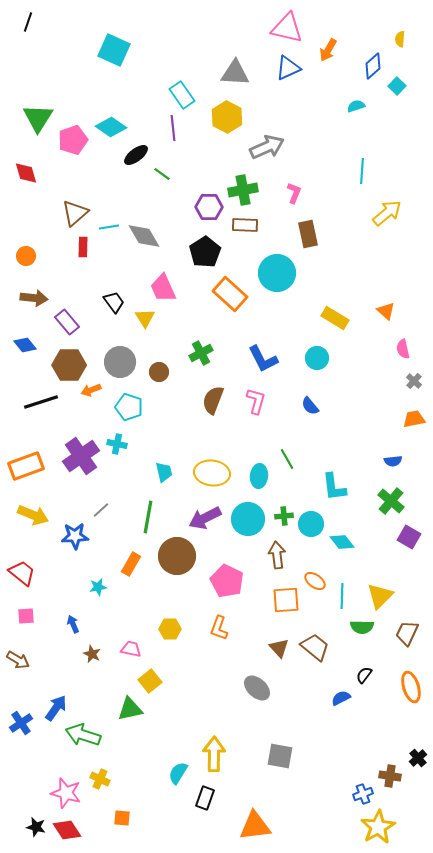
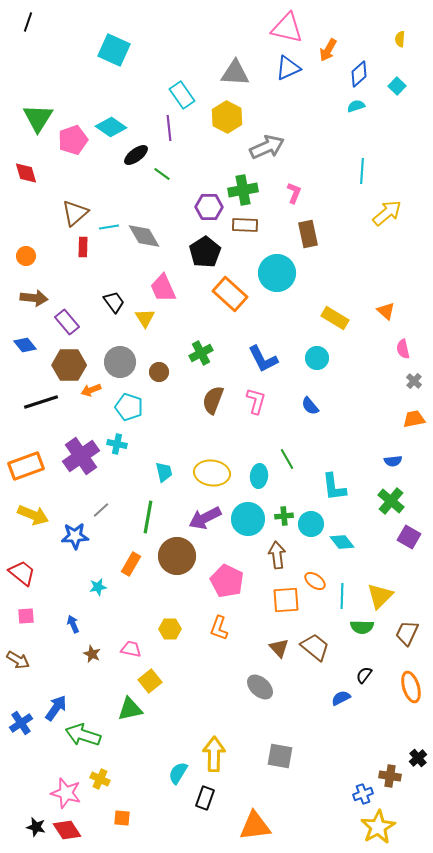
blue diamond at (373, 66): moved 14 px left, 8 px down
purple line at (173, 128): moved 4 px left
gray ellipse at (257, 688): moved 3 px right, 1 px up
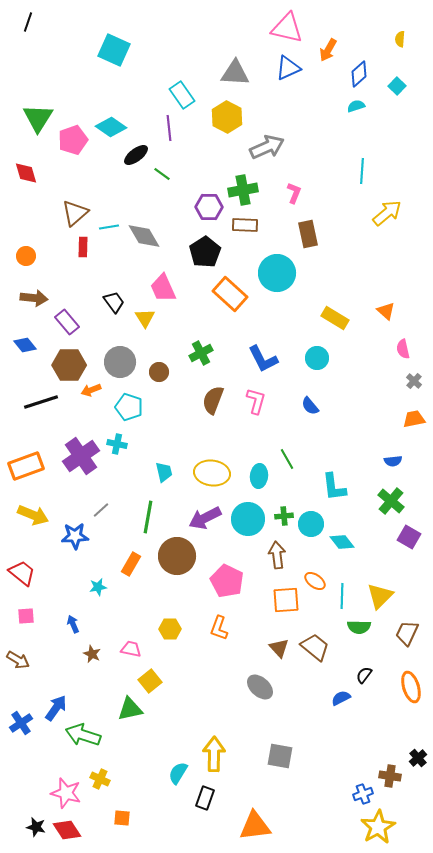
green semicircle at (362, 627): moved 3 px left
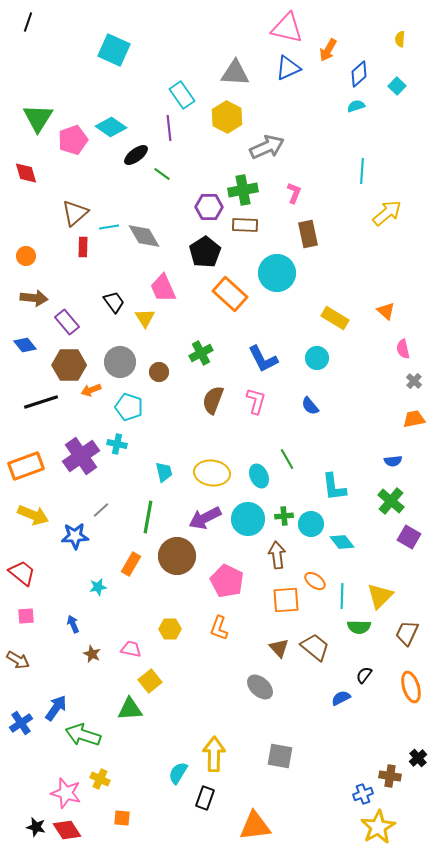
cyan ellipse at (259, 476): rotated 30 degrees counterclockwise
green triangle at (130, 709): rotated 8 degrees clockwise
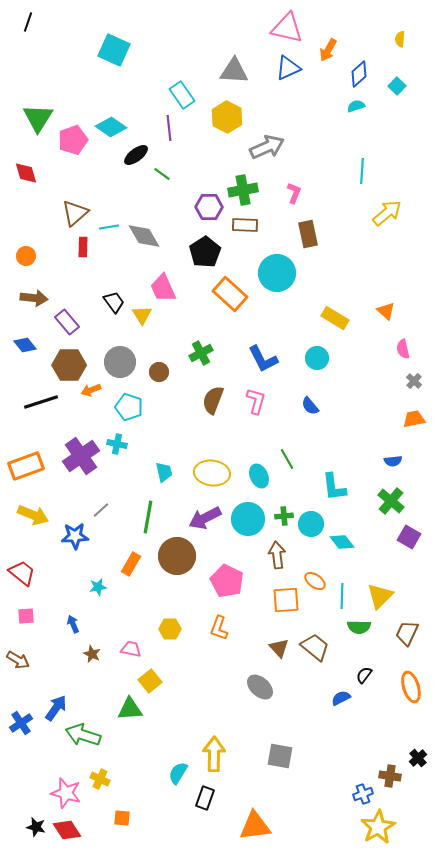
gray triangle at (235, 73): moved 1 px left, 2 px up
yellow triangle at (145, 318): moved 3 px left, 3 px up
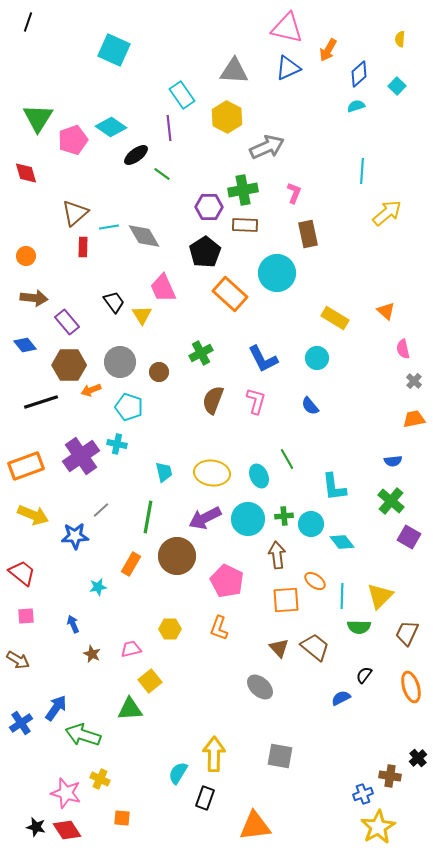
pink trapezoid at (131, 649): rotated 25 degrees counterclockwise
